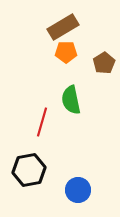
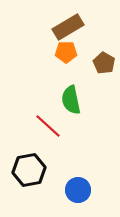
brown rectangle: moved 5 px right
brown pentagon: rotated 10 degrees counterclockwise
red line: moved 6 px right, 4 px down; rotated 64 degrees counterclockwise
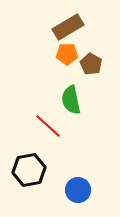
orange pentagon: moved 1 px right, 2 px down
brown pentagon: moved 13 px left, 1 px down
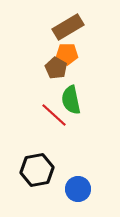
brown pentagon: moved 35 px left, 4 px down
red line: moved 6 px right, 11 px up
black hexagon: moved 8 px right
blue circle: moved 1 px up
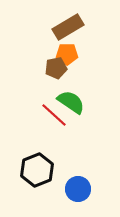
brown pentagon: rotated 30 degrees clockwise
green semicircle: moved 2 px down; rotated 136 degrees clockwise
black hexagon: rotated 12 degrees counterclockwise
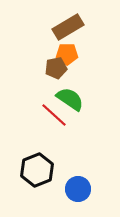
green semicircle: moved 1 px left, 3 px up
